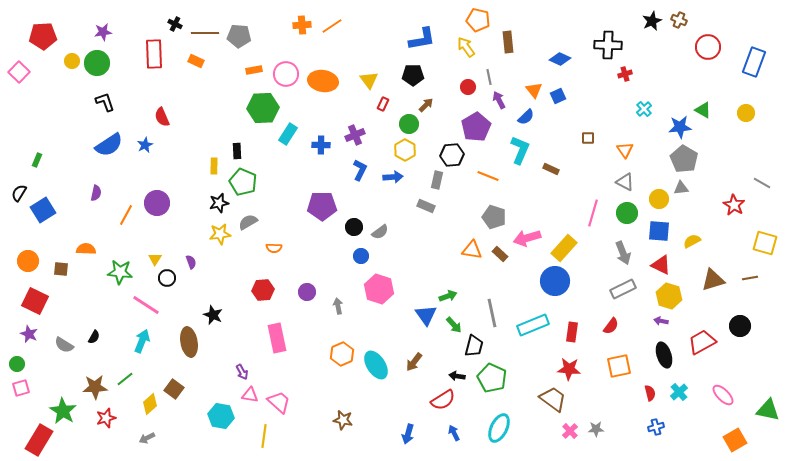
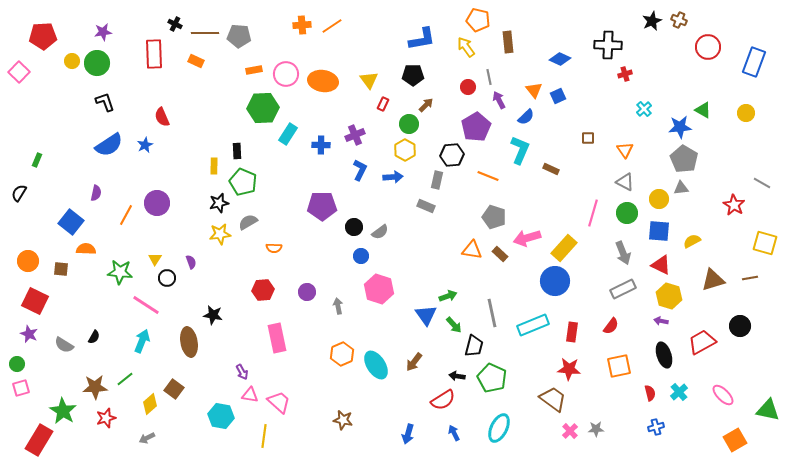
blue square at (43, 210): moved 28 px right, 12 px down; rotated 20 degrees counterclockwise
black star at (213, 315): rotated 12 degrees counterclockwise
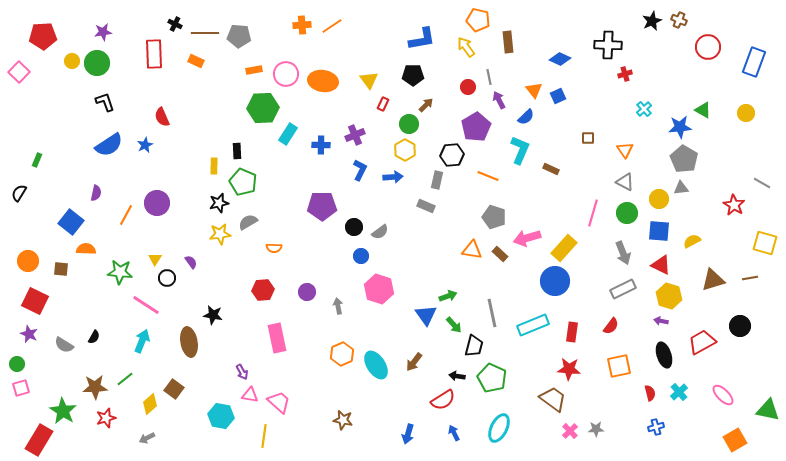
purple semicircle at (191, 262): rotated 16 degrees counterclockwise
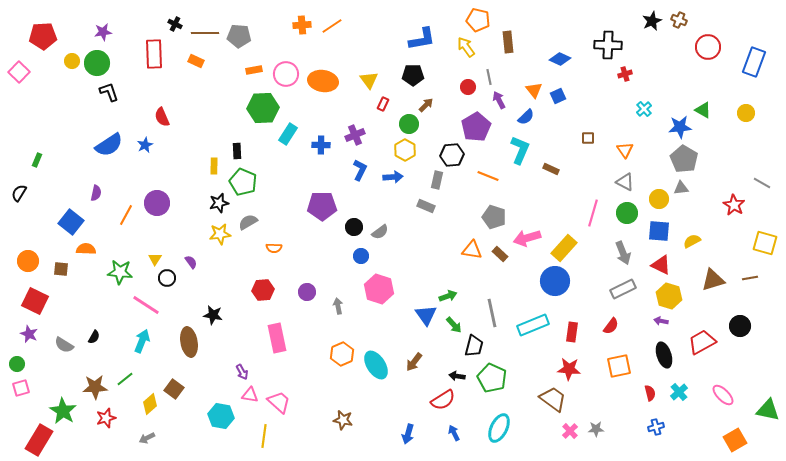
black L-shape at (105, 102): moved 4 px right, 10 px up
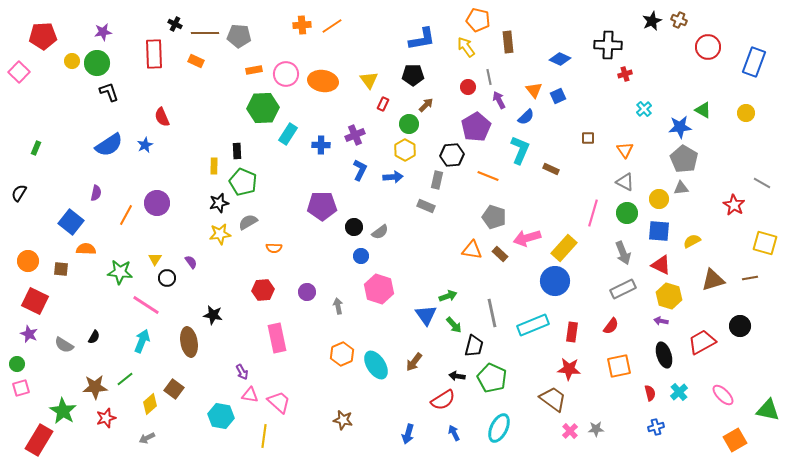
green rectangle at (37, 160): moved 1 px left, 12 px up
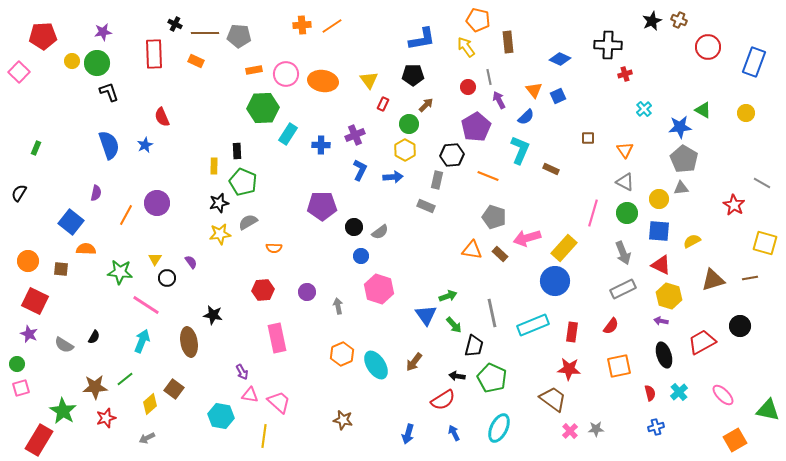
blue semicircle at (109, 145): rotated 76 degrees counterclockwise
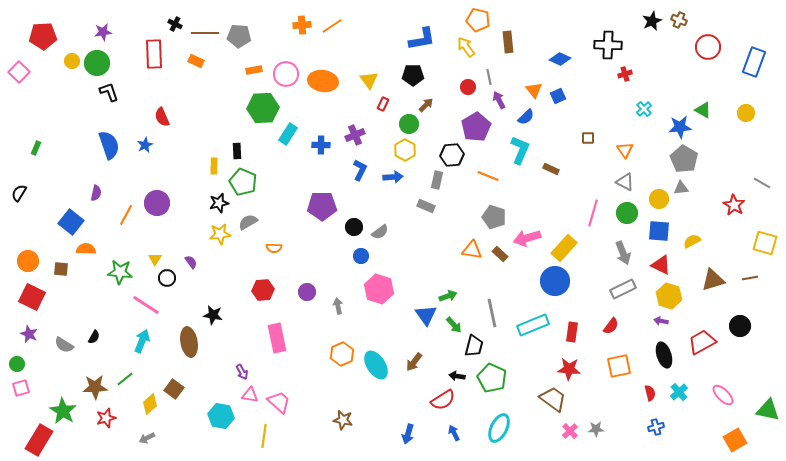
red square at (35, 301): moved 3 px left, 4 px up
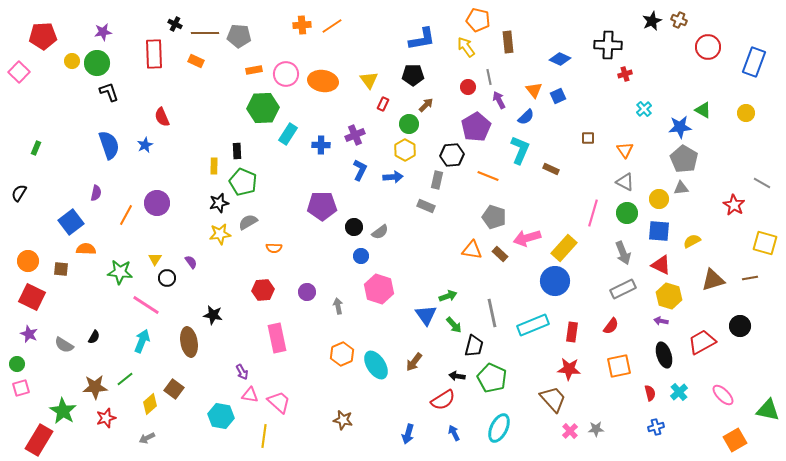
blue square at (71, 222): rotated 15 degrees clockwise
brown trapezoid at (553, 399): rotated 12 degrees clockwise
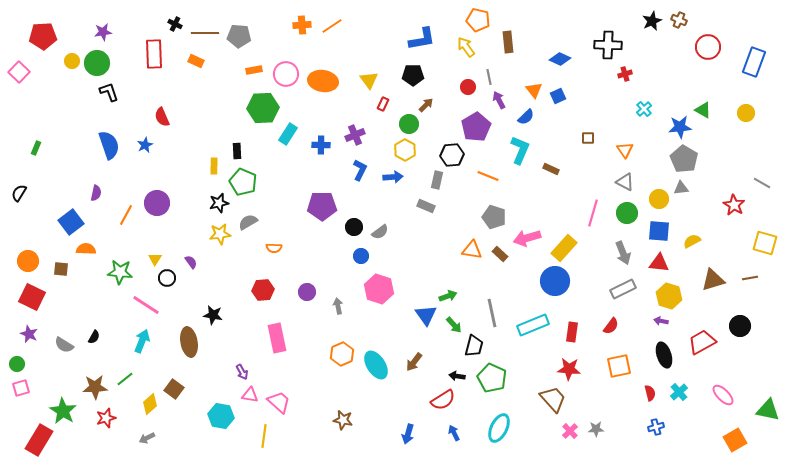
red triangle at (661, 265): moved 2 px left, 2 px up; rotated 20 degrees counterclockwise
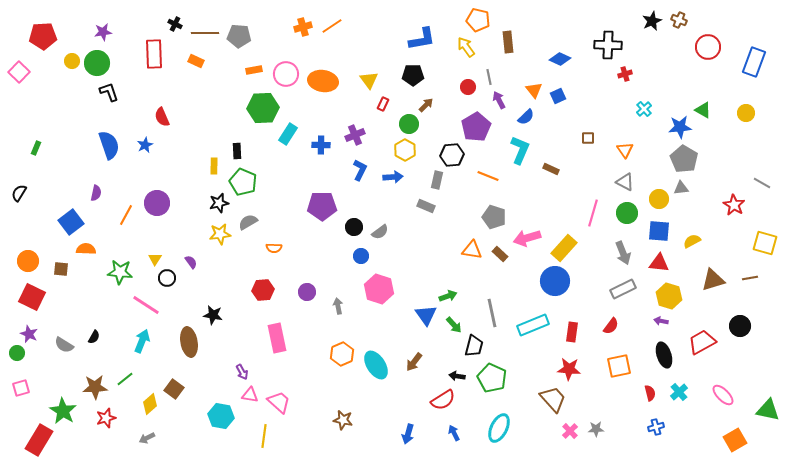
orange cross at (302, 25): moved 1 px right, 2 px down; rotated 12 degrees counterclockwise
green circle at (17, 364): moved 11 px up
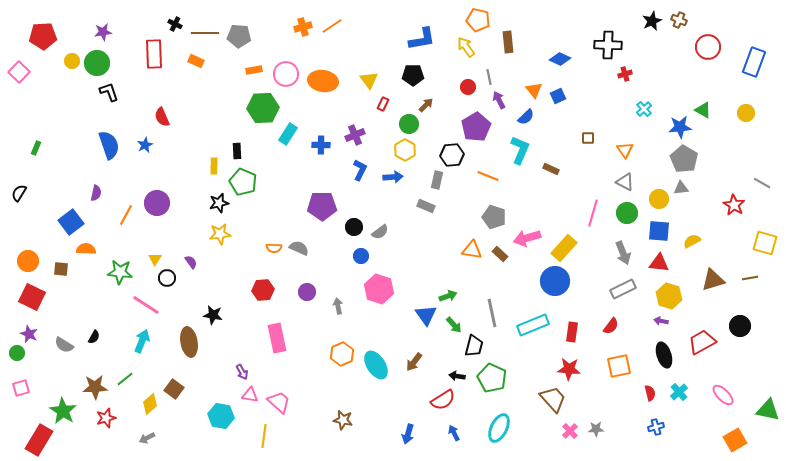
gray semicircle at (248, 222): moved 51 px right, 26 px down; rotated 54 degrees clockwise
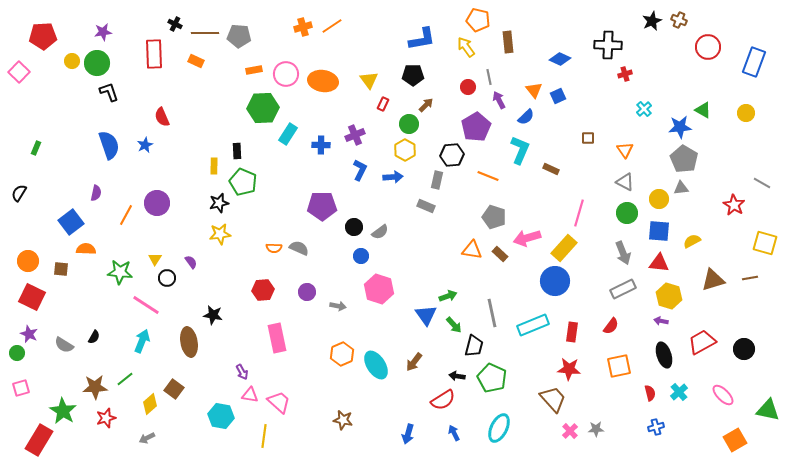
pink line at (593, 213): moved 14 px left
gray arrow at (338, 306): rotated 112 degrees clockwise
black circle at (740, 326): moved 4 px right, 23 px down
